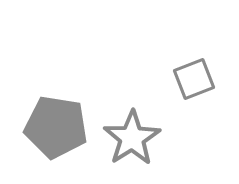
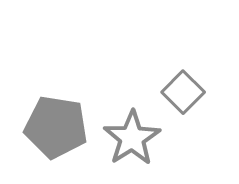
gray square: moved 11 px left, 13 px down; rotated 24 degrees counterclockwise
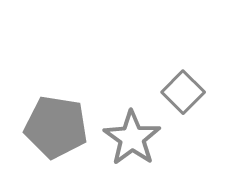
gray star: rotated 4 degrees counterclockwise
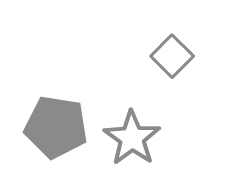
gray square: moved 11 px left, 36 px up
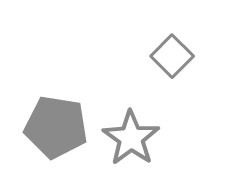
gray star: moved 1 px left
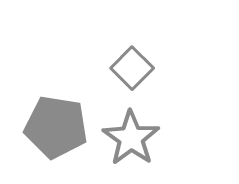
gray square: moved 40 px left, 12 px down
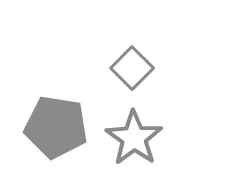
gray star: moved 3 px right
